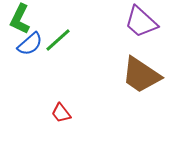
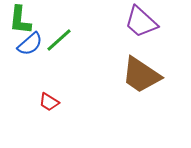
green L-shape: moved 1 px down; rotated 20 degrees counterclockwise
green line: moved 1 px right
red trapezoid: moved 12 px left, 11 px up; rotated 20 degrees counterclockwise
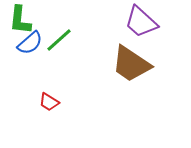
blue semicircle: moved 1 px up
brown trapezoid: moved 10 px left, 11 px up
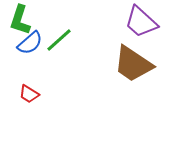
green L-shape: rotated 12 degrees clockwise
brown trapezoid: moved 2 px right
red trapezoid: moved 20 px left, 8 px up
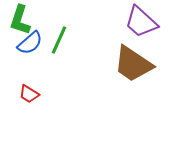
green line: rotated 24 degrees counterclockwise
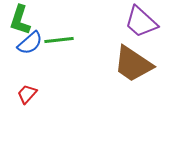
green line: rotated 60 degrees clockwise
red trapezoid: moved 2 px left; rotated 100 degrees clockwise
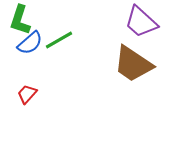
green line: rotated 24 degrees counterclockwise
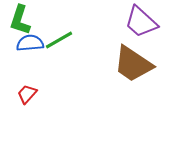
blue semicircle: rotated 144 degrees counterclockwise
